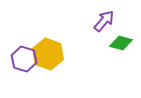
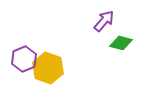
yellow hexagon: moved 14 px down
purple hexagon: rotated 20 degrees clockwise
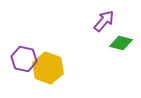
purple hexagon: rotated 25 degrees counterclockwise
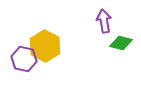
purple arrow: rotated 50 degrees counterclockwise
yellow hexagon: moved 3 px left, 22 px up; rotated 8 degrees clockwise
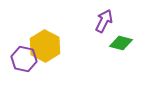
purple arrow: rotated 35 degrees clockwise
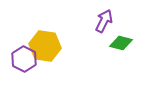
yellow hexagon: rotated 20 degrees counterclockwise
purple hexagon: rotated 15 degrees clockwise
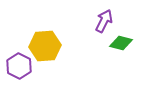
yellow hexagon: rotated 12 degrees counterclockwise
purple hexagon: moved 5 px left, 7 px down
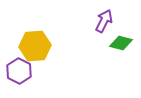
yellow hexagon: moved 10 px left
purple hexagon: moved 5 px down
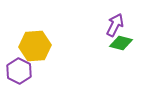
purple arrow: moved 11 px right, 4 px down
